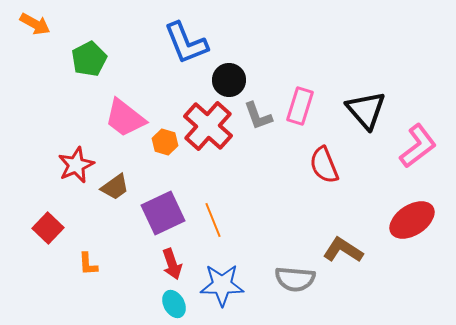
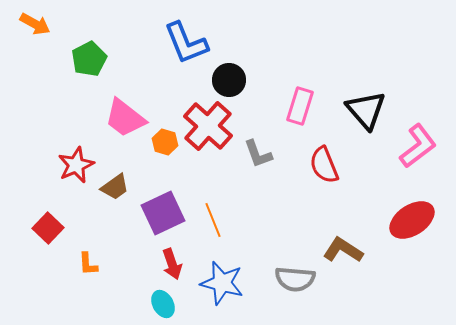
gray L-shape: moved 38 px down
blue star: moved 2 px up; rotated 15 degrees clockwise
cyan ellipse: moved 11 px left
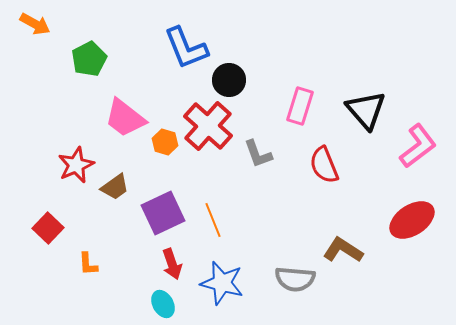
blue L-shape: moved 5 px down
